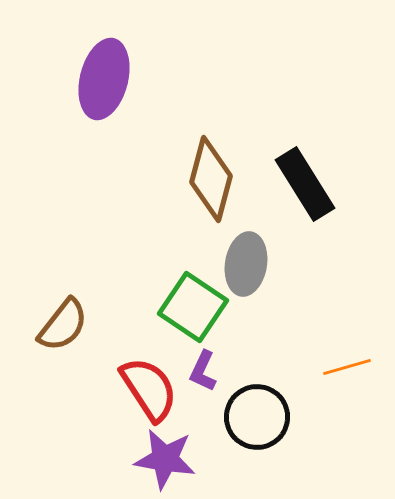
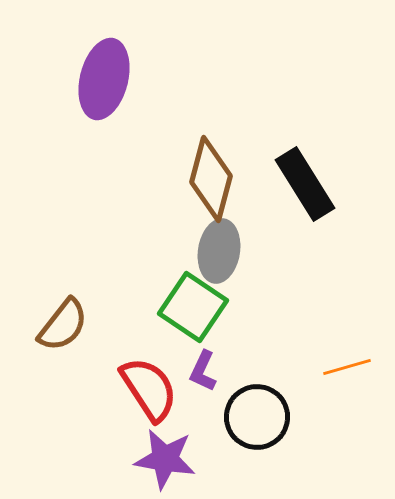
gray ellipse: moved 27 px left, 13 px up
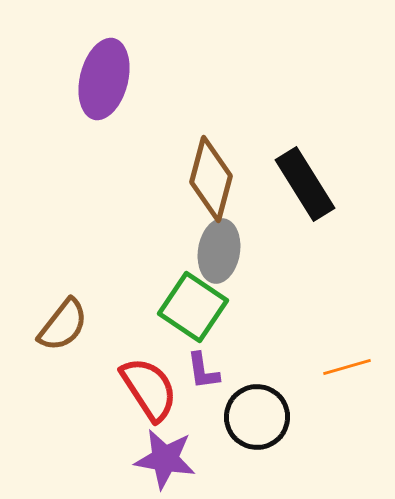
purple L-shape: rotated 33 degrees counterclockwise
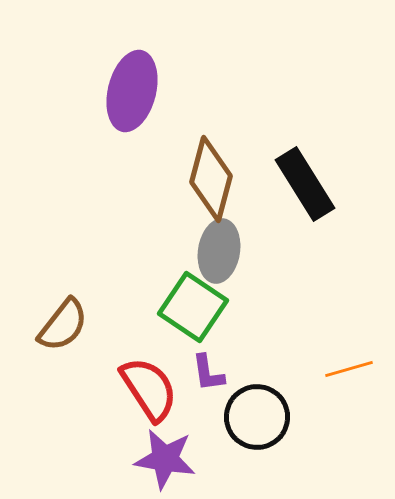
purple ellipse: moved 28 px right, 12 px down
orange line: moved 2 px right, 2 px down
purple L-shape: moved 5 px right, 2 px down
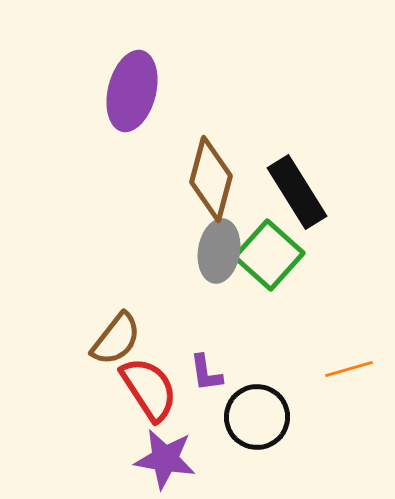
black rectangle: moved 8 px left, 8 px down
green square: moved 76 px right, 52 px up; rotated 8 degrees clockwise
brown semicircle: moved 53 px right, 14 px down
purple L-shape: moved 2 px left
